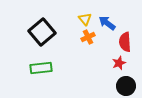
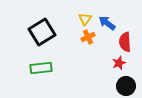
yellow triangle: rotated 16 degrees clockwise
black square: rotated 8 degrees clockwise
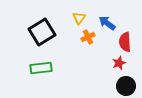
yellow triangle: moved 6 px left, 1 px up
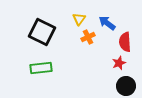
yellow triangle: moved 1 px down
black square: rotated 32 degrees counterclockwise
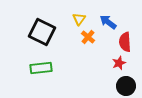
blue arrow: moved 1 px right, 1 px up
orange cross: rotated 24 degrees counterclockwise
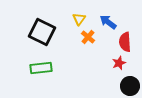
black circle: moved 4 px right
